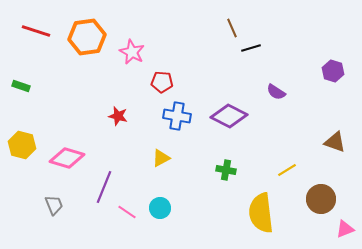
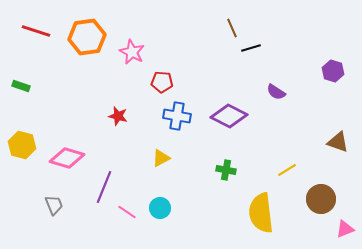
brown triangle: moved 3 px right
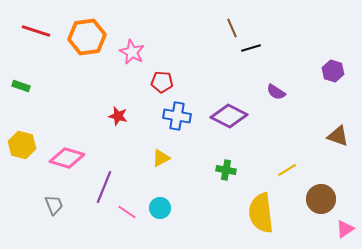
brown triangle: moved 6 px up
pink triangle: rotated 12 degrees counterclockwise
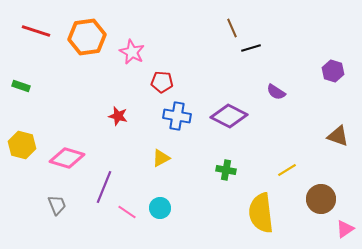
gray trapezoid: moved 3 px right
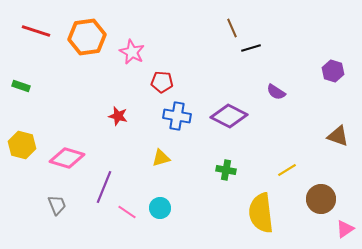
yellow triangle: rotated 12 degrees clockwise
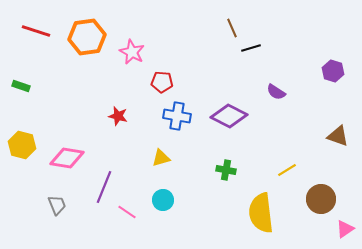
pink diamond: rotated 8 degrees counterclockwise
cyan circle: moved 3 px right, 8 px up
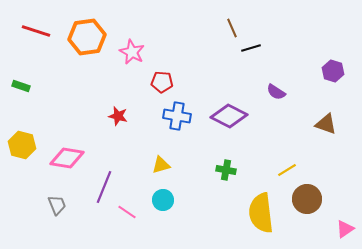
brown triangle: moved 12 px left, 12 px up
yellow triangle: moved 7 px down
brown circle: moved 14 px left
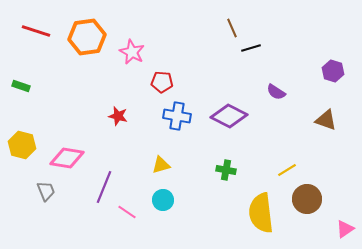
brown triangle: moved 4 px up
gray trapezoid: moved 11 px left, 14 px up
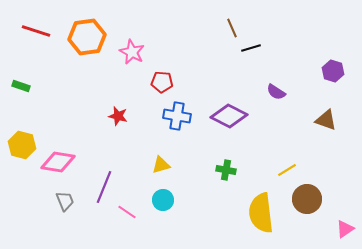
pink diamond: moved 9 px left, 4 px down
gray trapezoid: moved 19 px right, 10 px down
